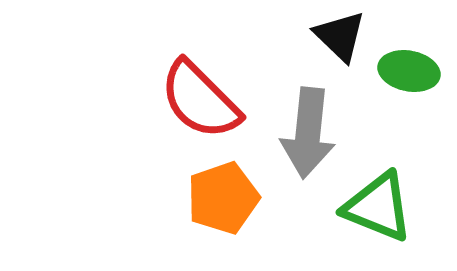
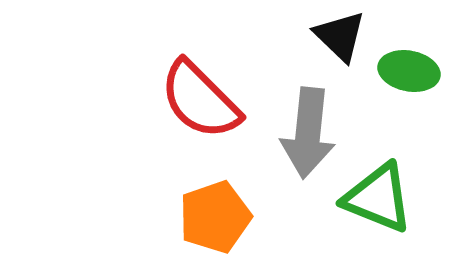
orange pentagon: moved 8 px left, 19 px down
green triangle: moved 9 px up
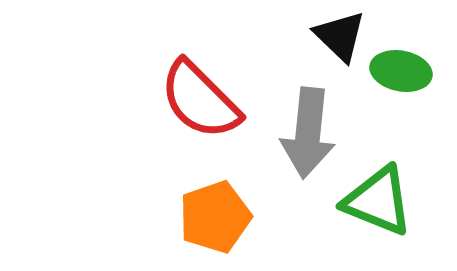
green ellipse: moved 8 px left
green triangle: moved 3 px down
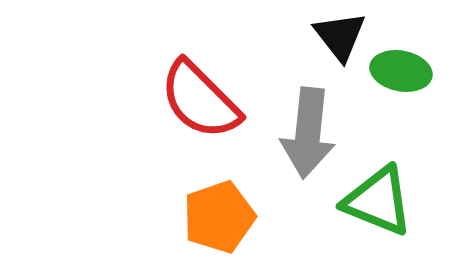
black triangle: rotated 8 degrees clockwise
orange pentagon: moved 4 px right
